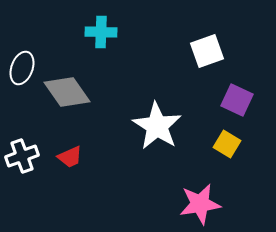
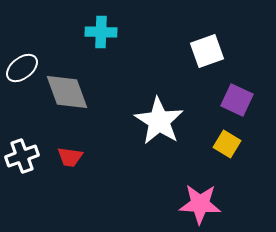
white ellipse: rotated 32 degrees clockwise
gray diamond: rotated 15 degrees clockwise
white star: moved 2 px right, 5 px up
red trapezoid: rotated 32 degrees clockwise
pink star: rotated 12 degrees clockwise
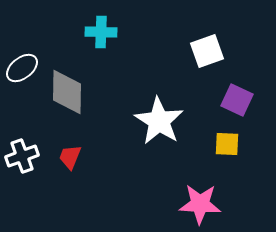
gray diamond: rotated 21 degrees clockwise
yellow square: rotated 28 degrees counterclockwise
red trapezoid: rotated 104 degrees clockwise
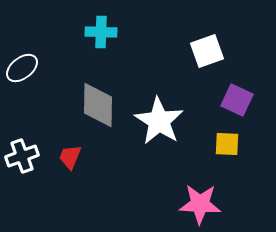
gray diamond: moved 31 px right, 13 px down
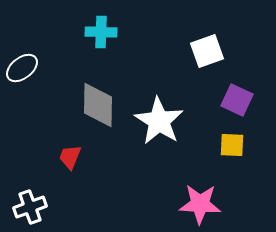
yellow square: moved 5 px right, 1 px down
white cross: moved 8 px right, 51 px down
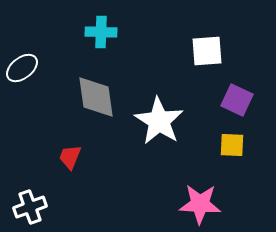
white square: rotated 16 degrees clockwise
gray diamond: moved 2 px left, 8 px up; rotated 9 degrees counterclockwise
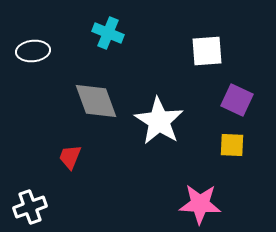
cyan cross: moved 7 px right, 1 px down; rotated 20 degrees clockwise
white ellipse: moved 11 px right, 17 px up; rotated 32 degrees clockwise
gray diamond: moved 4 px down; rotated 12 degrees counterclockwise
